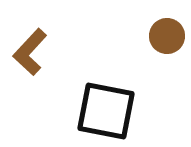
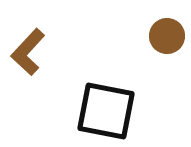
brown L-shape: moved 2 px left
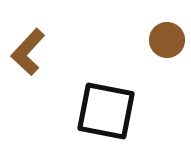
brown circle: moved 4 px down
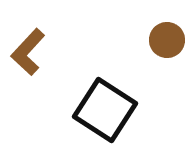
black square: moved 1 px left, 1 px up; rotated 22 degrees clockwise
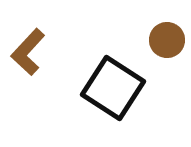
black square: moved 8 px right, 22 px up
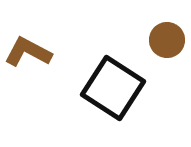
brown L-shape: rotated 75 degrees clockwise
